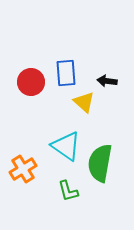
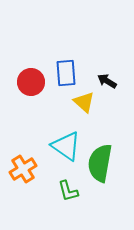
black arrow: rotated 24 degrees clockwise
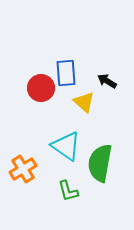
red circle: moved 10 px right, 6 px down
